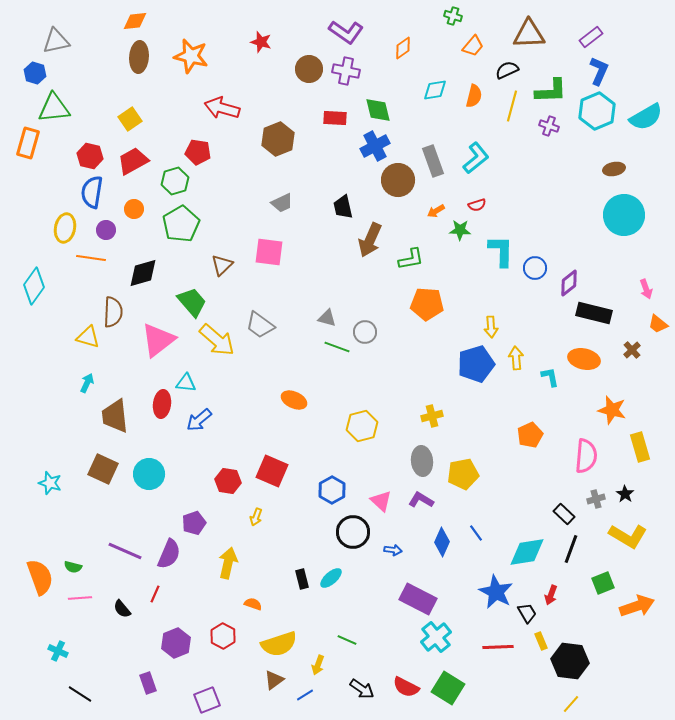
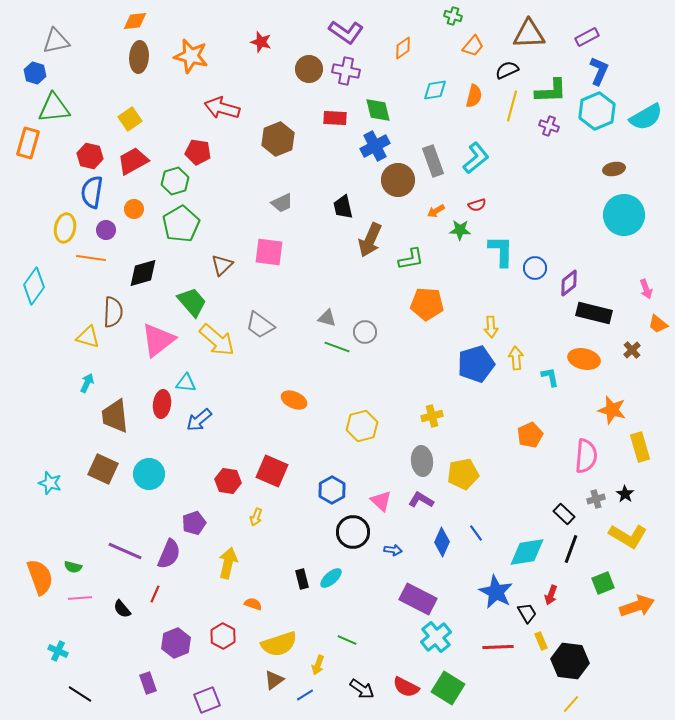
purple rectangle at (591, 37): moved 4 px left; rotated 10 degrees clockwise
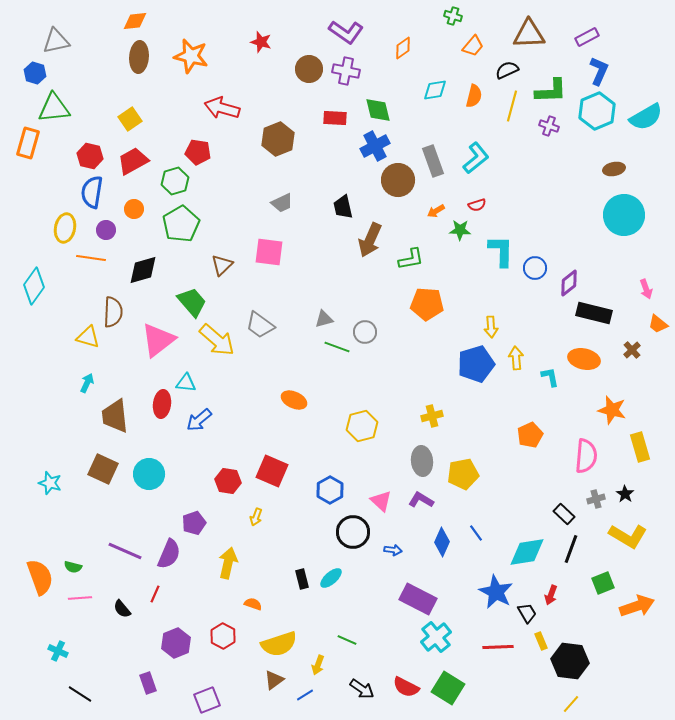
black diamond at (143, 273): moved 3 px up
gray triangle at (327, 318): moved 3 px left, 1 px down; rotated 30 degrees counterclockwise
blue hexagon at (332, 490): moved 2 px left
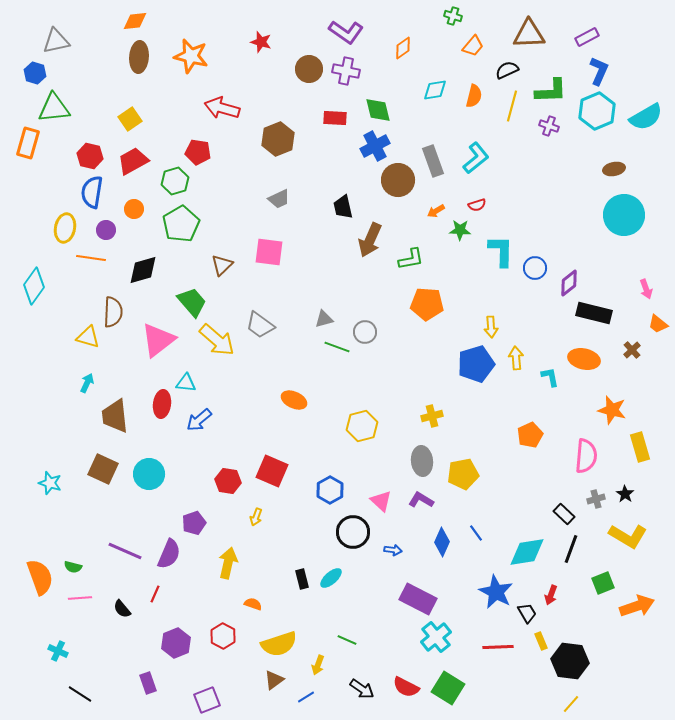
gray trapezoid at (282, 203): moved 3 px left, 4 px up
blue line at (305, 695): moved 1 px right, 2 px down
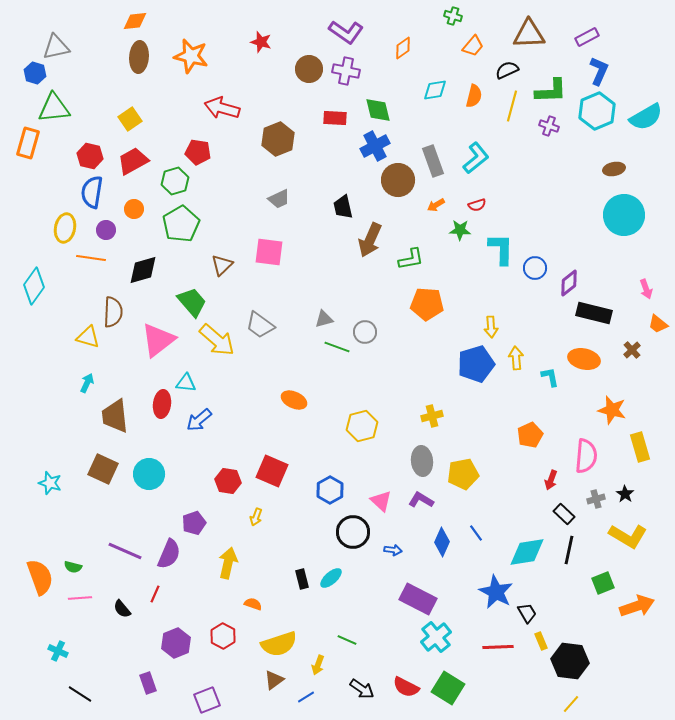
gray triangle at (56, 41): moved 6 px down
orange arrow at (436, 211): moved 6 px up
cyan L-shape at (501, 251): moved 2 px up
black line at (571, 549): moved 2 px left, 1 px down; rotated 8 degrees counterclockwise
red arrow at (551, 595): moved 115 px up
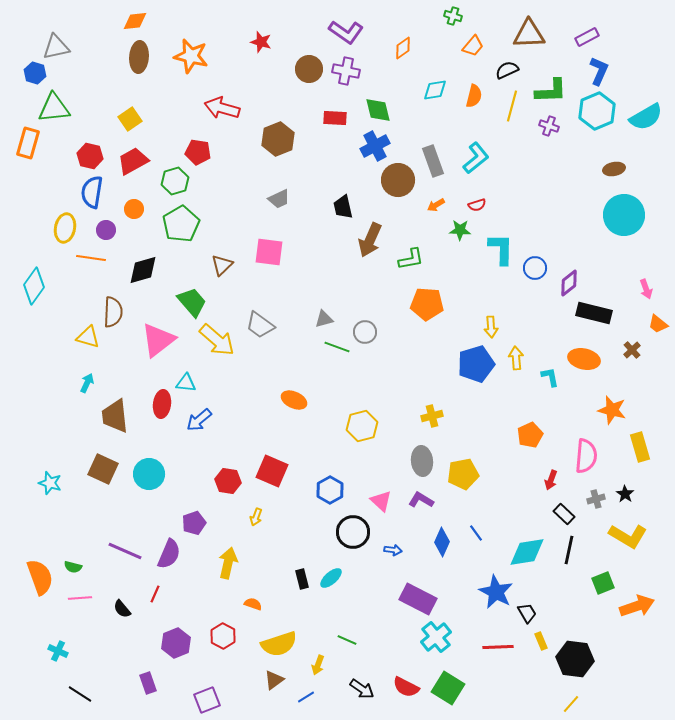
black hexagon at (570, 661): moved 5 px right, 2 px up
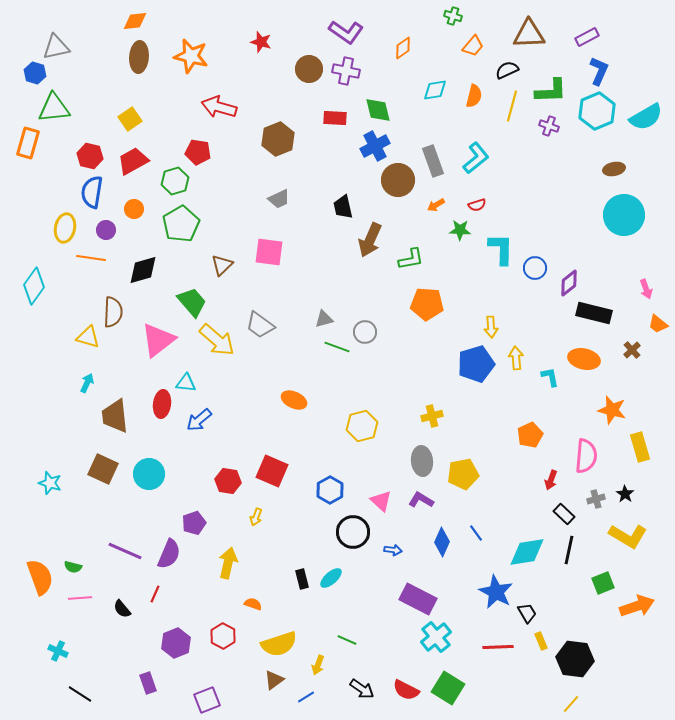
red arrow at (222, 108): moved 3 px left, 1 px up
red semicircle at (406, 687): moved 3 px down
